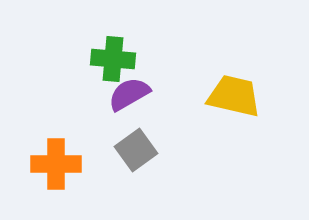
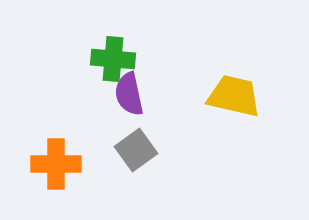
purple semicircle: rotated 72 degrees counterclockwise
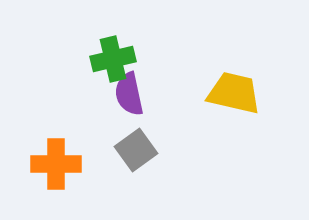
green cross: rotated 18 degrees counterclockwise
yellow trapezoid: moved 3 px up
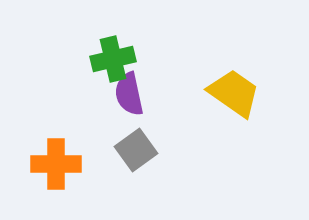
yellow trapezoid: rotated 22 degrees clockwise
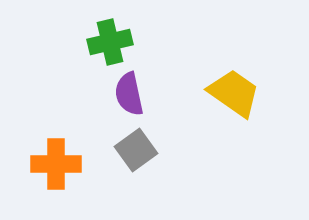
green cross: moved 3 px left, 17 px up
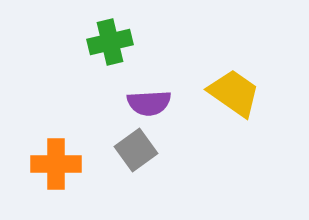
purple semicircle: moved 20 px right, 9 px down; rotated 81 degrees counterclockwise
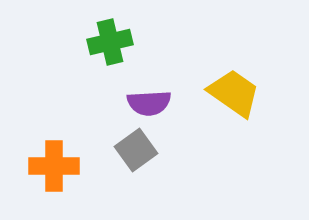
orange cross: moved 2 px left, 2 px down
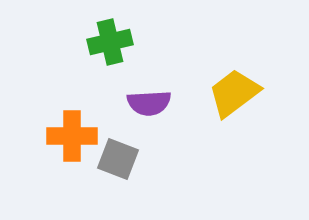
yellow trapezoid: rotated 72 degrees counterclockwise
gray square: moved 18 px left, 9 px down; rotated 33 degrees counterclockwise
orange cross: moved 18 px right, 30 px up
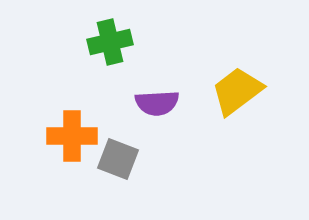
yellow trapezoid: moved 3 px right, 2 px up
purple semicircle: moved 8 px right
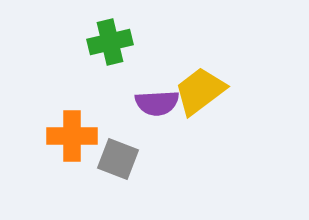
yellow trapezoid: moved 37 px left
